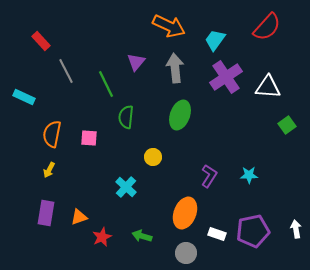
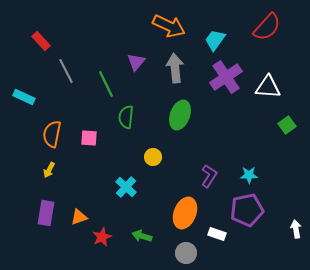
purple pentagon: moved 6 px left, 21 px up
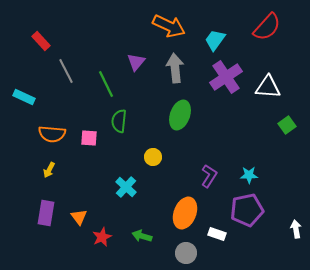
green semicircle: moved 7 px left, 4 px down
orange semicircle: rotated 96 degrees counterclockwise
orange triangle: rotated 48 degrees counterclockwise
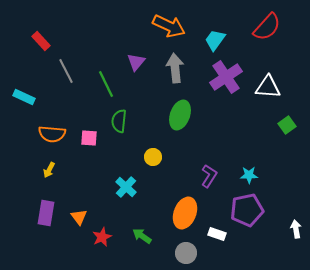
green arrow: rotated 18 degrees clockwise
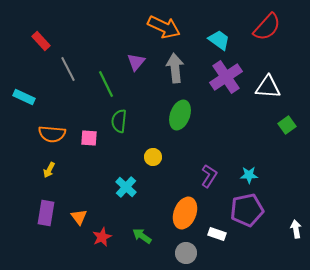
orange arrow: moved 5 px left, 1 px down
cyan trapezoid: moved 4 px right; rotated 90 degrees clockwise
gray line: moved 2 px right, 2 px up
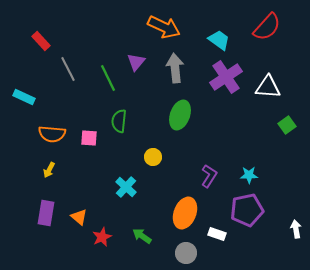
green line: moved 2 px right, 6 px up
orange triangle: rotated 12 degrees counterclockwise
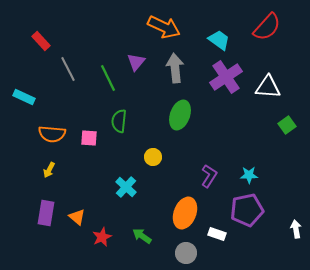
orange triangle: moved 2 px left
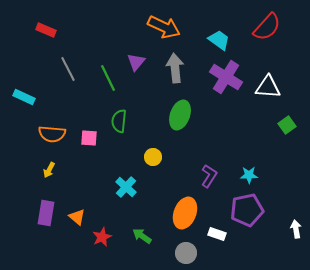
red rectangle: moved 5 px right, 11 px up; rotated 24 degrees counterclockwise
purple cross: rotated 24 degrees counterclockwise
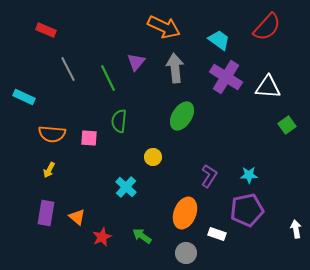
green ellipse: moved 2 px right, 1 px down; rotated 12 degrees clockwise
